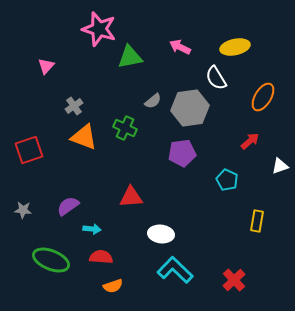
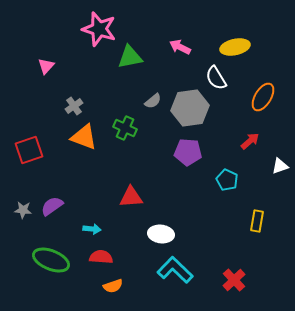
purple pentagon: moved 6 px right, 1 px up; rotated 12 degrees clockwise
purple semicircle: moved 16 px left
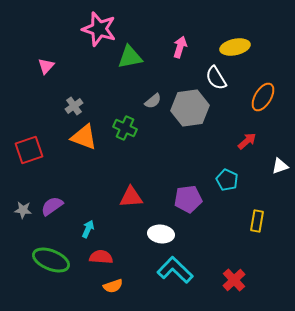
pink arrow: rotated 80 degrees clockwise
red arrow: moved 3 px left
purple pentagon: moved 47 px down; rotated 12 degrees counterclockwise
cyan arrow: moved 4 px left; rotated 72 degrees counterclockwise
